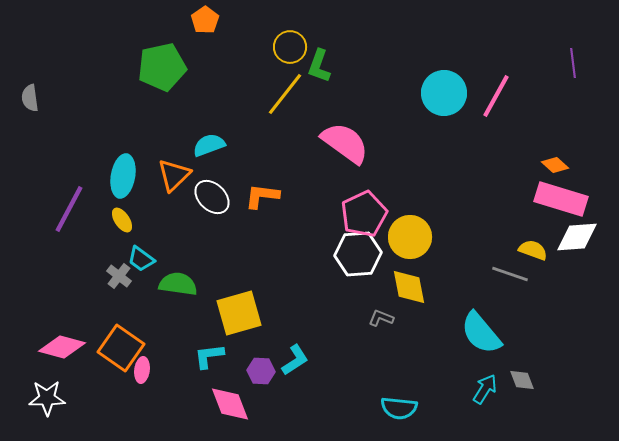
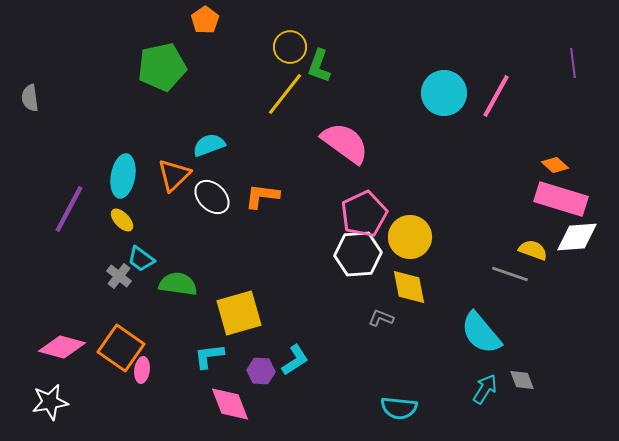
yellow ellipse at (122, 220): rotated 10 degrees counterclockwise
white star at (47, 398): moved 3 px right, 4 px down; rotated 9 degrees counterclockwise
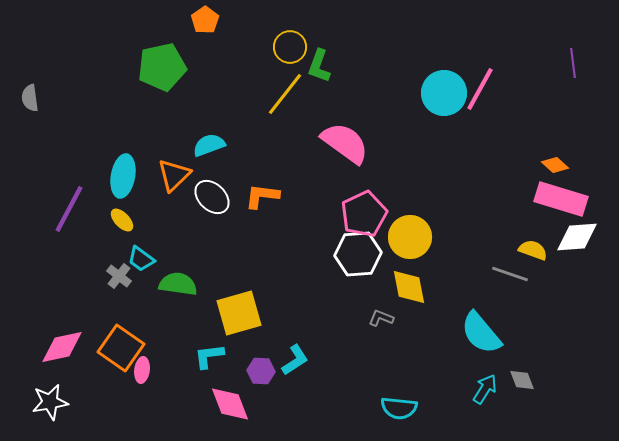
pink line at (496, 96): moved 16 px left, 7 px up
pink diamond at (62, 347): rotated 27 degrees counterclockwise
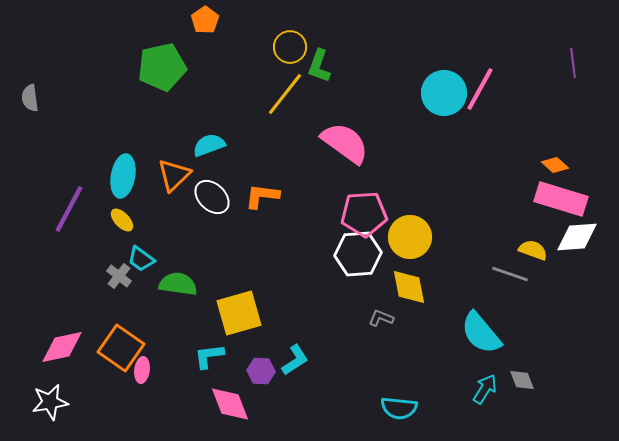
pink pentagon at (364, 214): rotated 21 degrees clockwise
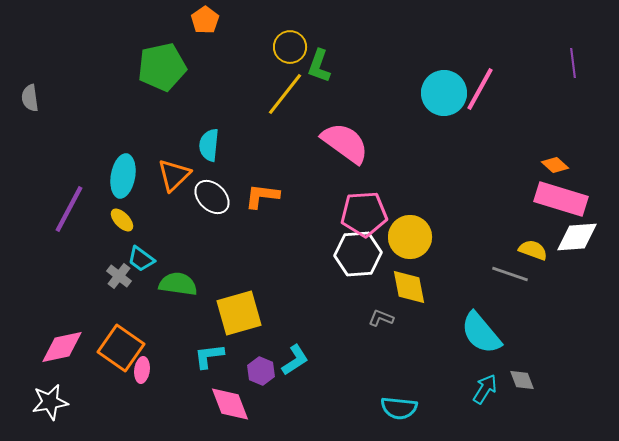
cyan semicircle at (209, 145): rotated 64 degrees counterclockwise
purple hexagon at (261, 371): rotated 20 degrees clockwise
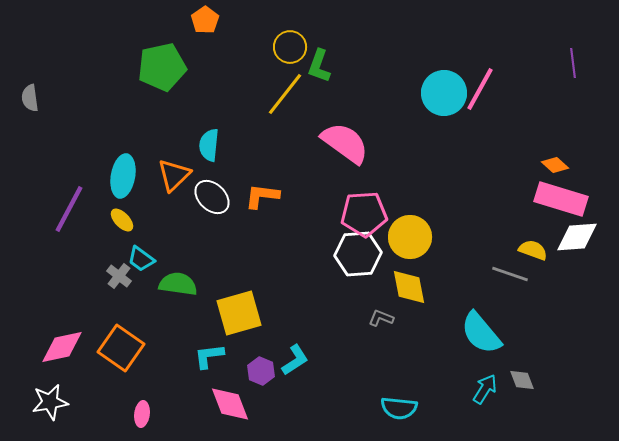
pink ellipse at (142, 370): moved 44 px down
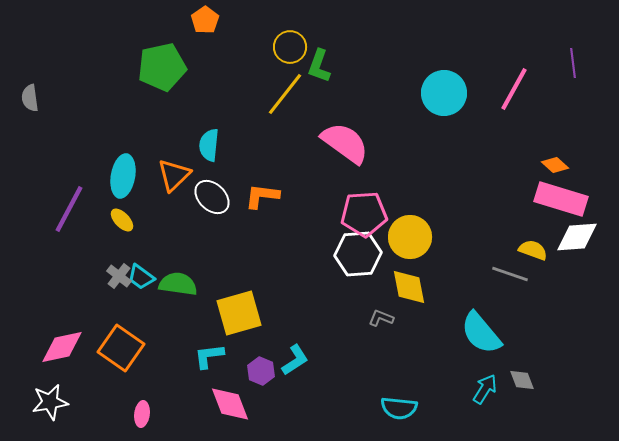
pink line at (480, 89): moved 34 px right
cyan trapezoid at (141, 259): moved 18 px down
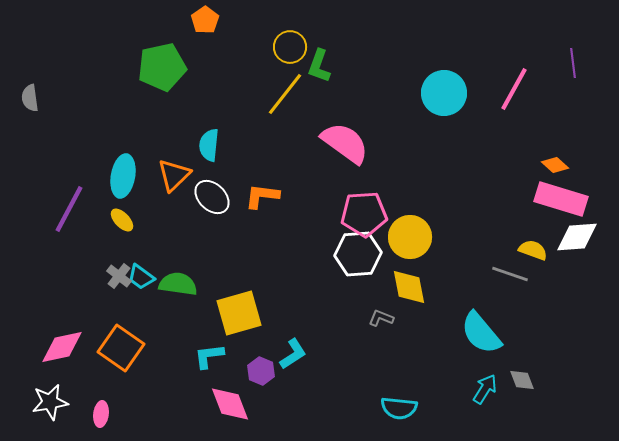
cyan L-shape at (295, 360): moved 2 px left, 6 px up
pink ellipse at (142, 414): moved 41 px left
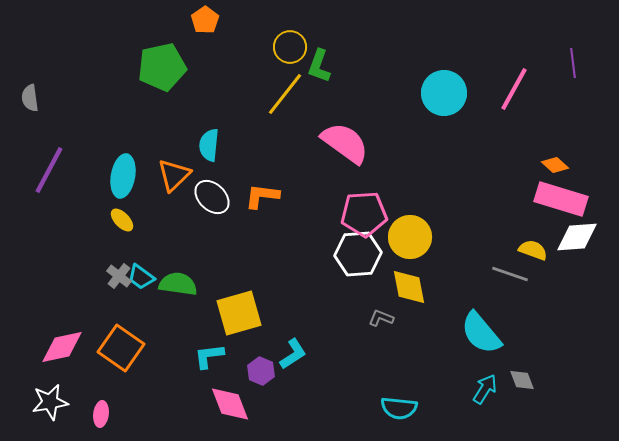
purple line at (69, 209): moved 20 px left, 39 px up
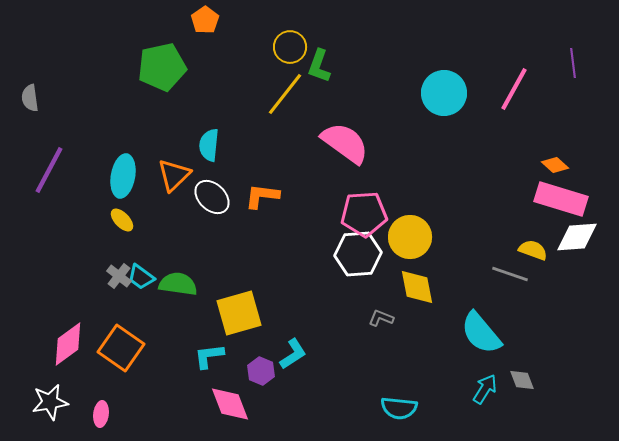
yellow diamond at (409, 287): moved 8 px right
pink diamond at (62, 347): moved 6 px right, 3 px up; rotated 24 degrees counterclockwise
